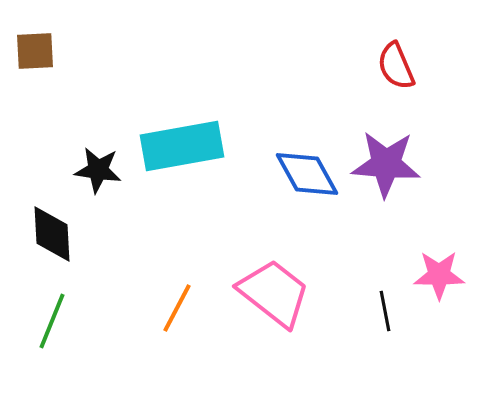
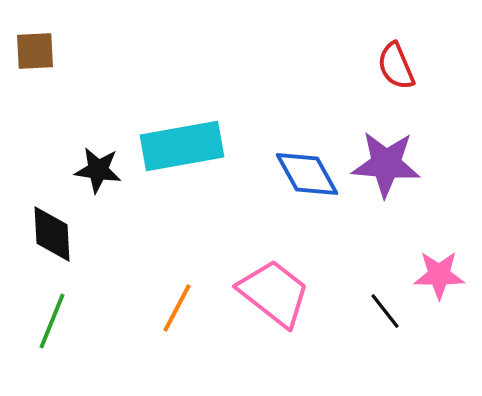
black line: rotated 27 degrees counterclockwise
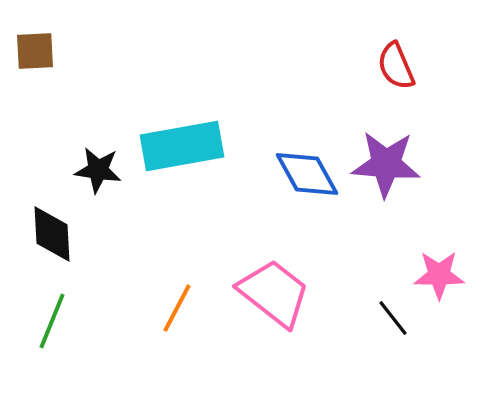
black line: moved 8 px right, 7 px down
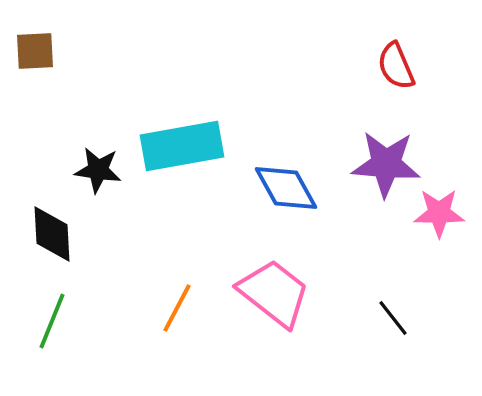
blue diamond: moved 21 px left, 14 px down
pink star: moved 62 px up
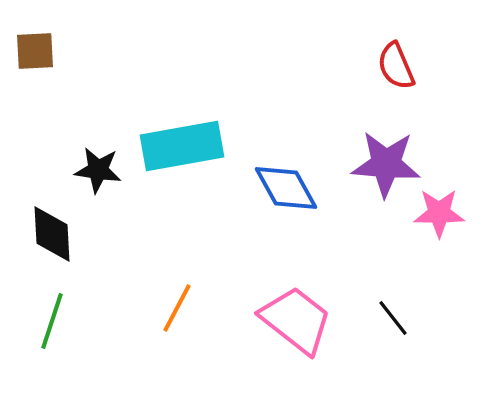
pink trapezoid: moved 22 px right, 27 px down
green line: rotated 4 degrees counterclockwise
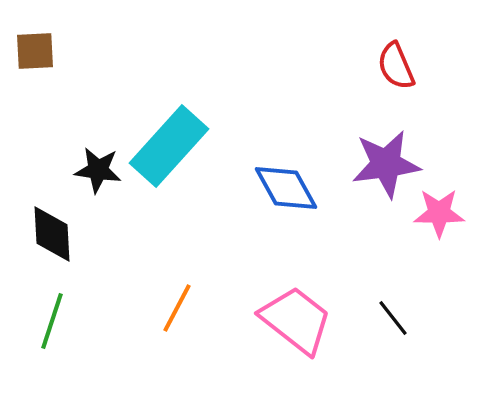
cyan rectangle: moved 13 px left; rotated 38 degrees counterclockwise
purple star: rotated 12 degrees counterclockwise
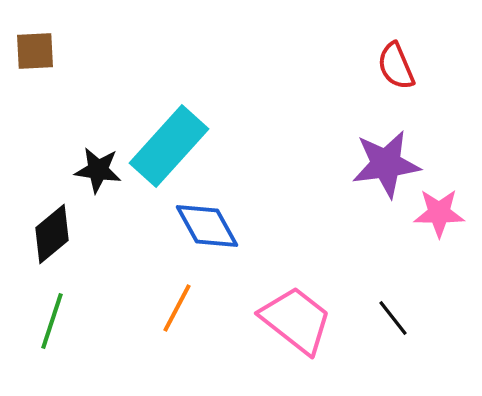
blue diamond: moved 79 px left, 38 px down
black diamond: rotated 54 degrees clockwise
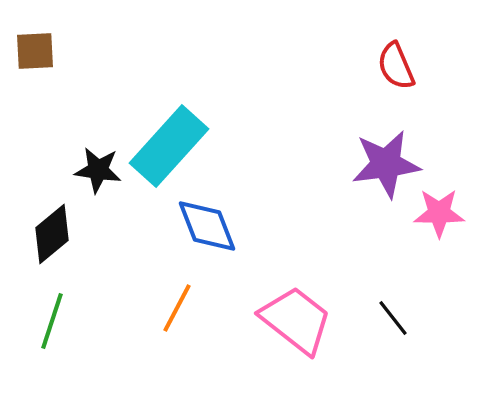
blue diamond: rotated 8 degrees clockwise
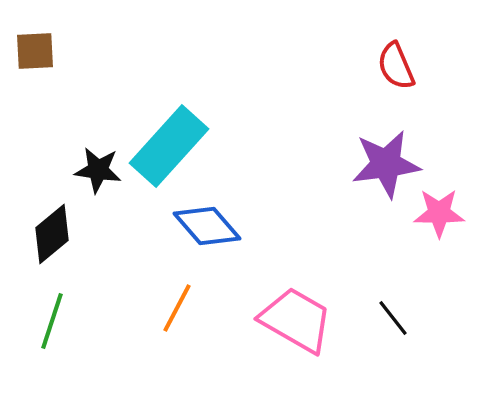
blue diamond: rotated 20 degrees counterclockwise
pink trapezoid: rotated 8 degrees counterclockwise
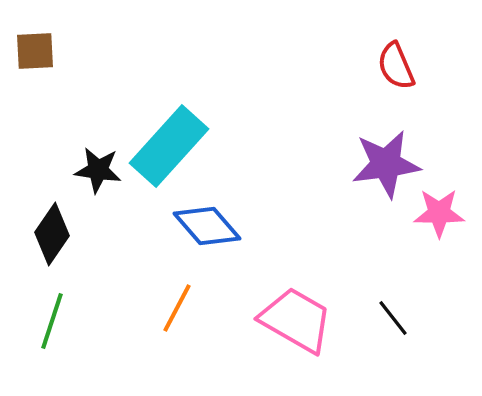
black diamond: rotated 16 degrees counterclockwise
